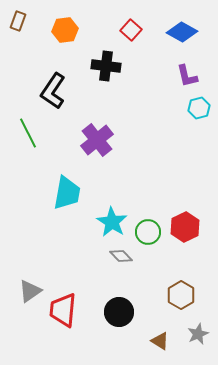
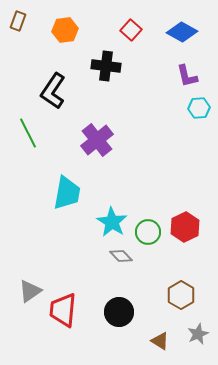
cyan hexagon: rotated 10 degrees clockwise
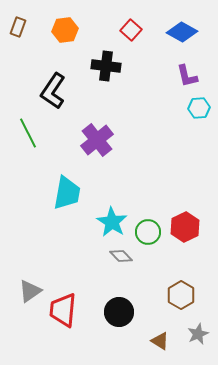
brown rectangle: moved 6 px down
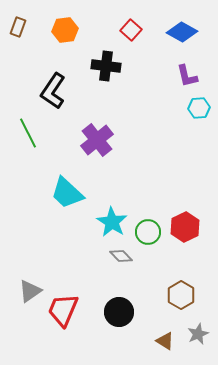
cyan trapezoid: rotated 123 degrees clockwise
red trapezoid: rotated 18 degrees clockwise
brown triangle: moved 5 px right
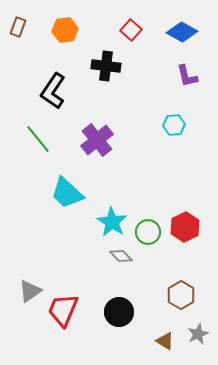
cyan hexagon: moved 25 px left, 17 px down
green line: moved 10 px right, 6 px down; rotated 12 degrees counterclockwise
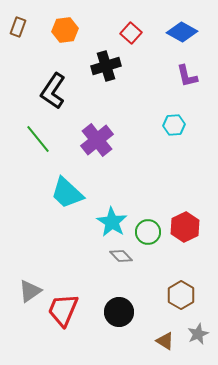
red square: moved 3 px down
black cross: rotated 24 degrees counterclockwise
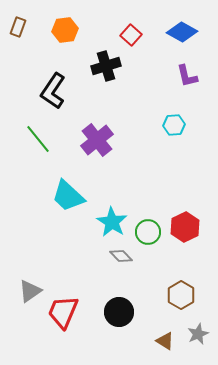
red square: moved 2 px down
cyan trapezoid: moved 1 px right, 3 px down
red trapezoid: moved 2 px down
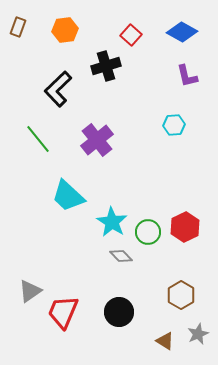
black L-shape: moved 5 px right, 2 px up; rotated 12 degrees clockwise
